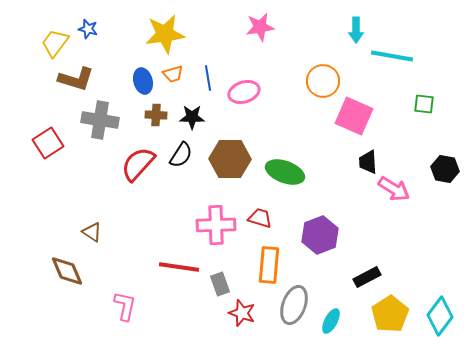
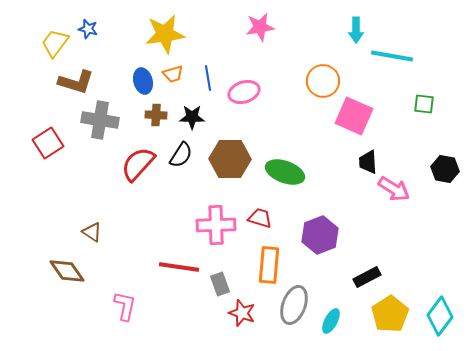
brown L-shape: moved 3 px down
brown diamond: rotated 12 degrees counterclockwise
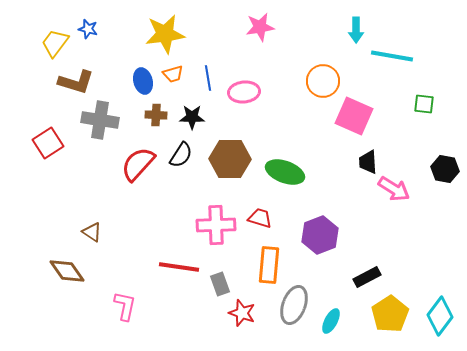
pink ellipse: rotated 12 degrees clockwise
